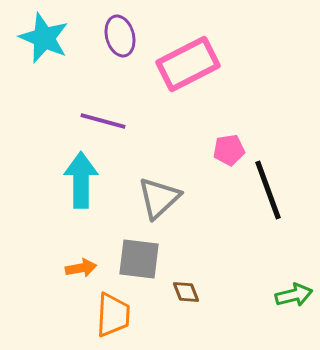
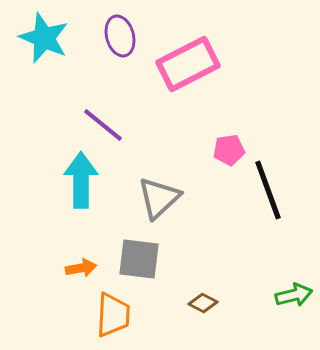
purple line: moved 4 px down; rotated 24 degrees clockwise
brown diamond: moved 17 px right, 11 px down; rotated 40 degrees counterclockwise
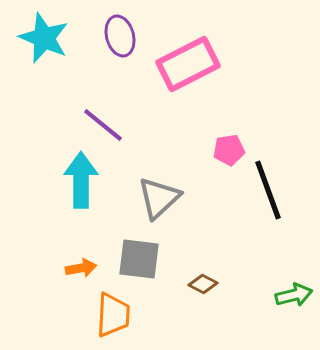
brown diamond: moved 19 px up
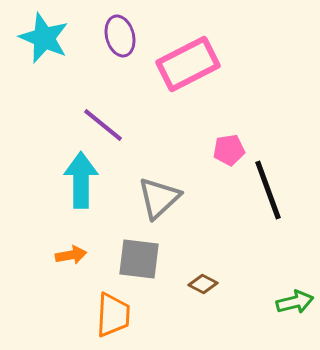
orange arrow: moved 10 px left, 13 px up
green arrow: moved 1 px right, 7 px down
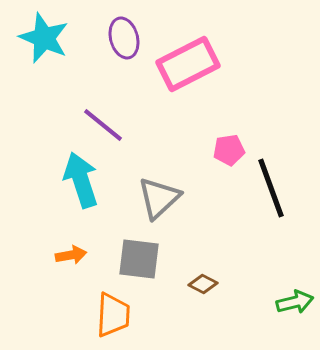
purple ellipse: moved 4 px right, 2 px down
cyan arrow: rotated 18 degrees counterclockwise
black line: moved 3 px right, 2 px up
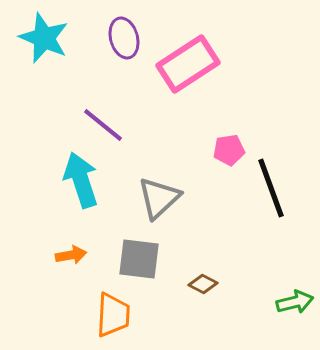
pink rectangle: rotated 6 degrees counterclockwise
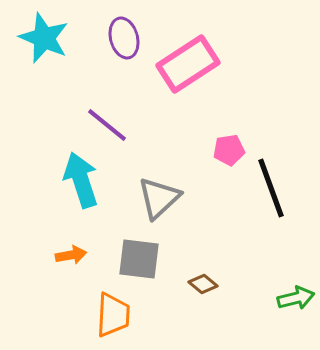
purple line: moved 4 px right
brown diamond: rotated 12 degrees clockwise
green arrow: moved 1 px right, 4 px up
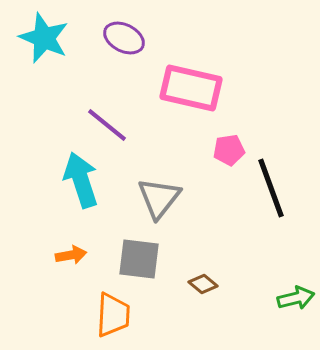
purple ellipse: rotated 48 degrees counterclockwise
pink rectangle: moved 3 px right, 24 px down; rotated 46 degrees clockwise
gray triangle: rotated 9 degrees counterclockwise
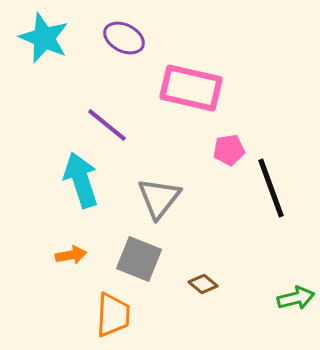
gray square: rotated 15 degrees clockwise
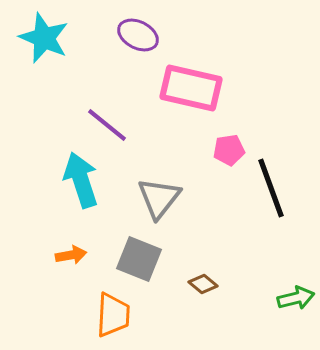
purple ellipse: moved 14 px right, 3 px up
